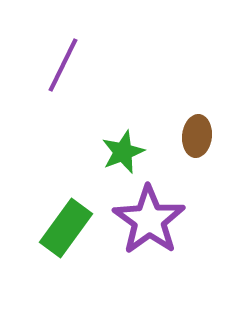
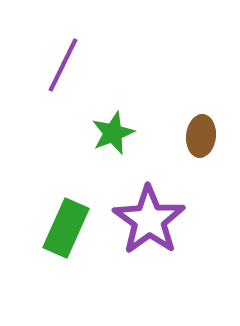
brown ellipse: moved 4 px right
green star: moved 10 px left, 19 px up
green rectangle: rotated 12 degrees counterclockwise
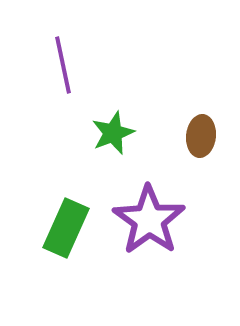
purple line: rotated 38 degrees counterclockwise
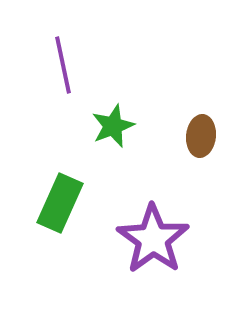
green star: moved 7 px up
purple star: moved 4 px right, 19 px down
green rectangle: moved 6 px left, 25 px up
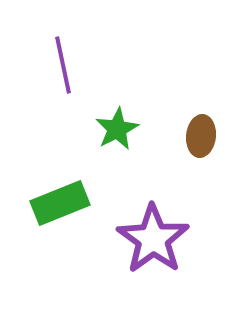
green star: moved 4 px right, 3 px down; rotated 6 degrees counterclockwise
green rectangle: rotated 44 degrees clockwise
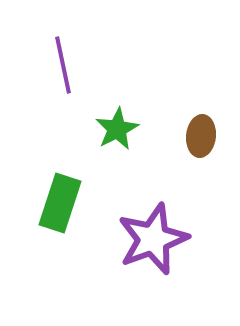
green rectangle: rotated 50 degrees counterclockwise
purple star: rotated 16 degrees clockwise
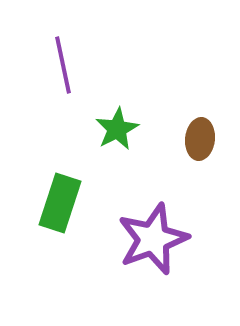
brown ellipse: moved 1 px left, 3 px down
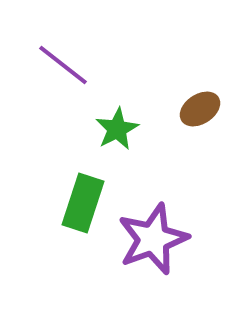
purple line: rotated 40 degrees counterclockwise
brown ellipse: moved 30 px up; rotated 51 degrees clockwise
green rectangle: moved 23 px right
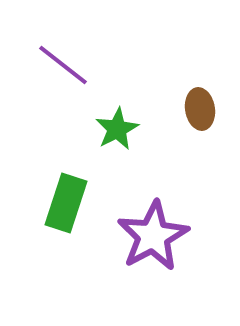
brown ellipse: rotated 66 degrees counterclockwise
green rectangle: moved 17 px left
purple star: moved 3 px up; rotated 8 degrees counterclockwise
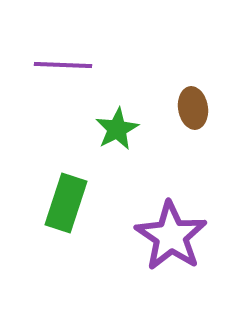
purple line: rotated 36 degrees counterclockwise
brown ellipse: moved 7 px left, 1 px up
purple star: moved 18 px right; rotated 10 degrees counterclockwise
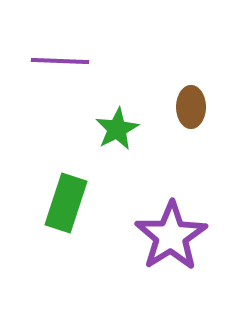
purple line: moved 3 px left, 4 px up
brown ellipse: moved 2 px left, 1 px up; rotated 9 degrees clockwise
purple star: rotated 6 degrees clockwise
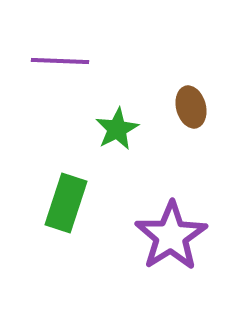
brown ellipse: rotated 15 degrees counterclockwise
